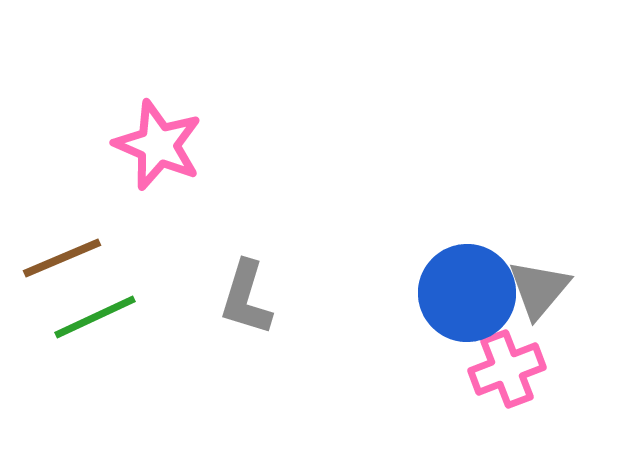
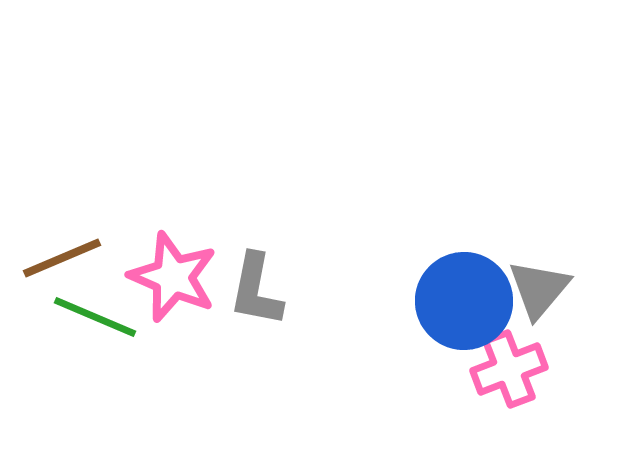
pink star: moved 15 px right, 132 px down
blue circle: moved 3 px left, 8 px down
gray L-shape: moved 10 px right, 8 px up; rotated 6 degrees counterclockwise
green line: rotated 48 degrees clockwise
pink cross: moved 2 px right
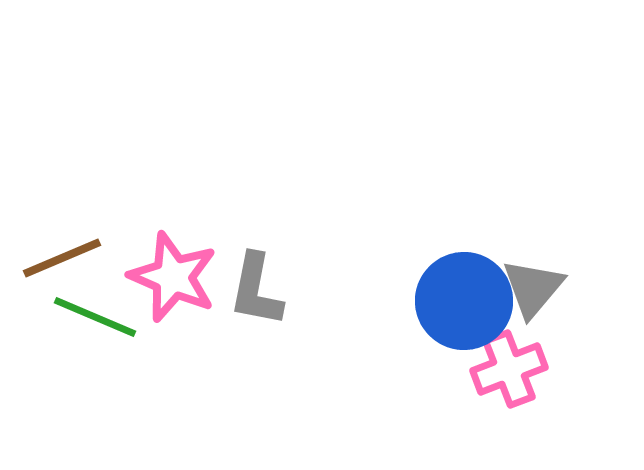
gray triangle: moved 6 px left, 1 px up
